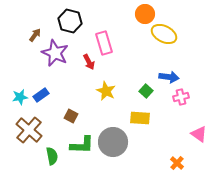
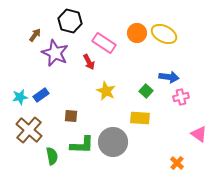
orange circle: moved 8 px left, 19 px down
pink rectangle: rotated 40 degrees counterclockwise
brown square: rotated 24 degrees counterclockwise
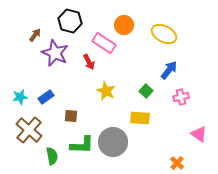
orange circle: moved 13 px left, 8 px up
blue arrow: moved 7 px up; rotated 60 degrees counterclockwise
blue rectangle: moved 5 px right, 2 px down
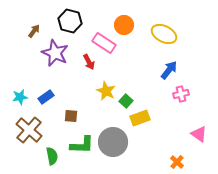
brown arrow: moved 1 px left, 4 px up
green square: moved 20 px left, 10 px down
pink cross: moved 3 px up
yellow rectangle: rotated 24 degrees counterclockwise
orange cross: moved 1 px up
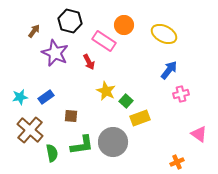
pink rectangle: moved 2 px up
brown cross: moved 1 px right
green L-shape: rotated 10 degrees counterclockwise
green semicircle: moved 3 px up
orange cross: rotated 24 degrees clockwise
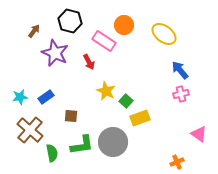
yellow ellipse: rotated 10 degrees clockwise
blue arrow: moved 11 px right; rotated 78 degrees counterclockwise
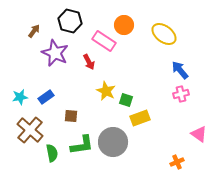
green square: moved 1 px up; rotated 24 degrees counterclockwise
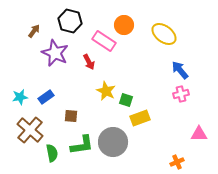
pink triangle: rotated 36 degrees counterclockwise
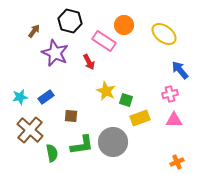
pink cross: moved 11 px left
pink triangle: moved 25 px left, 14 px up
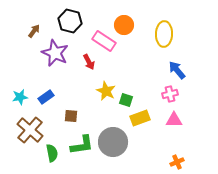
yellow ellipse: rotated 55 degrees clockwise
blue arrow: moved 3 px left
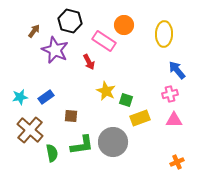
purple star: moved 3 px up
